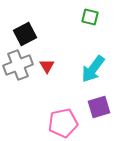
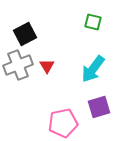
green square: moved 3 px right, 5 px down
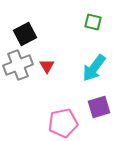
cyan arrow: moved 1 px right, 1 px up
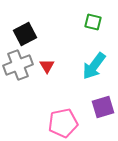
cyan arrow: moved 2 px up
purple square: moved 4 px right
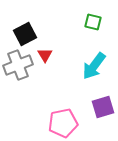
red triangle: moved 2 px left, 11 px up
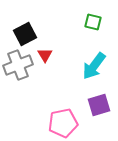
purple square: moved 4 px left, 2 px up
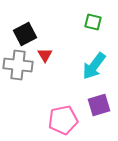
gray cross: rotated 28 degrees clockwise
pink pentagon: moved 3 px up
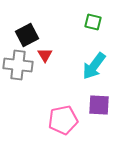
black square: moved 2 px right, 1 px down
purple square: rotated 20 degrees clockwise
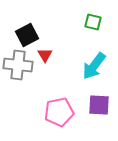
pink pentagon: moved 4 px left, 8 px up
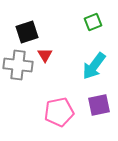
green square: rotated 36 degrees counterclockwise
black square: moved 3 px up; rotated 10 degrees clockwise
purple square: rotated 15 degrees counterclockwise
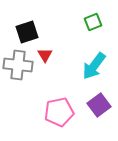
purple square: rotated 25 degrees counterclockwise
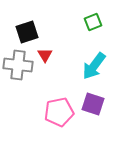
purple square: moved 6 px left, 1 px up; rotated 35 degrees counterclockwise
